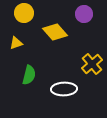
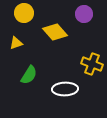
yellow cross: rotated 30 degrees counterclockwise
green semicircle: rotated 18 degrees clockwise
white ellipse: moved 1 px right
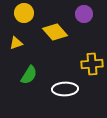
yellow cross: rotated 25 degrees counterclockwise
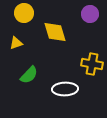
purple circle: moved 6 px right
yellow diamond: rotated 25 degrees clockwise
yellow cross: rotated 15 degrees clockwise
green semicircle: rotated 12 degrees clockwise
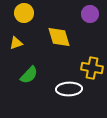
yellow diamond: moved 4 px right, 5 px down
yellow cross: moved 4 px down
white ellipse: moved 4 px right
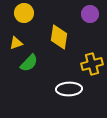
yellow diamond: rotated 25 degrees clockwise
yellow cross: moved 4 px up; rotated 25 degrees counterclockwise
green semicircle: moved 12 px up
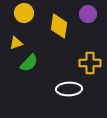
purple circle: moved 2 px left
yellow diamond: moved 11 px up
yellow cross: moved 2 px left, 1 px up; rotated 15 degrees clockwise
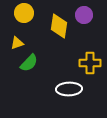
purple circle: moved 4 px left, 1 px down
yellow triangle: moved 1 px right
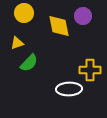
purple circle: moved 1 px left, 1 px down
yellow diamond: rotated 20 degrees counterclockwise
yellow cross: moved 7 px down
